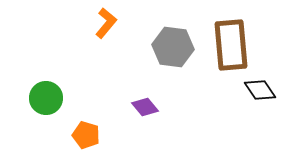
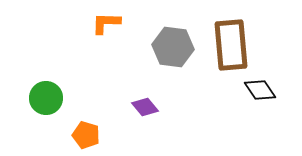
orange L-shape: rotated 128 degrees counterclockwise
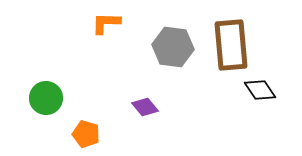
orange pentagon: moved 1 px up
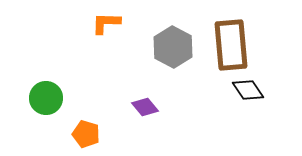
gray hexagon: rotated 21 degrees clockwise
black diamond: moved 12 px left
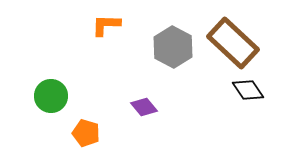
orange L-shape: moved 2 px down
brown rectangle: moved 2 px right, 2 px up; rotated 42 degrees counterclockwise
green circle: moved 5 px right, 2 px up
purple diamond: moved 1 px left
orange pentagon: moved 1 px up
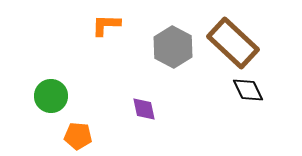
black diamond: rotated 8 degrees clockwise
purple diamond: moved 2 px down; rotated 28 degrees clockwise
orange pentagon: moved 8 px left, 3 px down; rotated 12 degrees counterclockwise
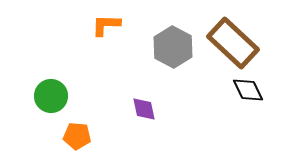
orange pentagon: moved 1 px left
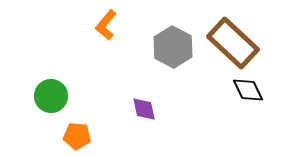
orange L-shape: rotated 52 degrees counterclockwise
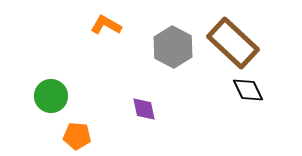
orange L-shape: rotated 80 degrees clockwise
